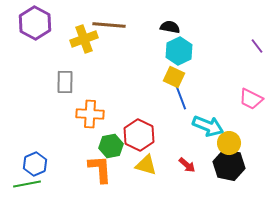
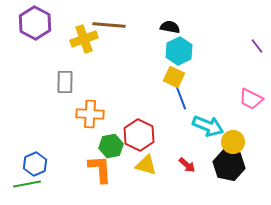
yellow circle: moved 4 px right, 1 px up
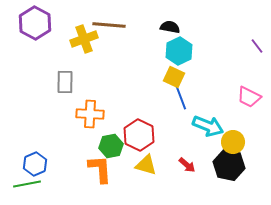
pink trapezoid: moved 2 px left, 2 px up
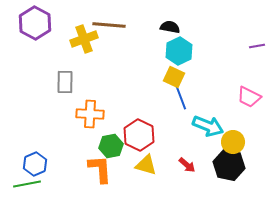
purple line: rotated 63 degrees counterclockwise
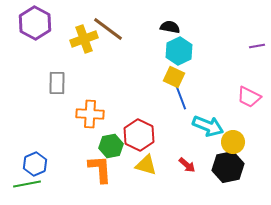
brown line: moved 1 px left, 4 px down; rotated 32 degrees clockwise
gray rectangle: moved 8 px left, 1 px down
black hexagon: moved 1 px left, 2 px down; rotated 24 degrees counterclockwise
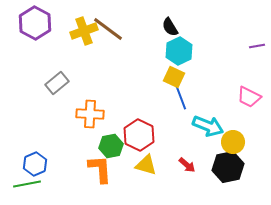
black semicircle: rotated 132 degrees counterclockwise
yellow cross: moved 8 px up
gray rectangle: rotated 50 degrees clockwise
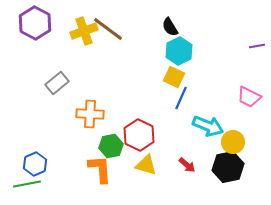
blue line: rotated 45 degrees clockwise
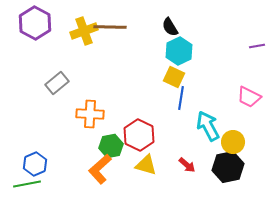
brown line: moved 2 px right, 2 px up; rotated 36 degrees counterclockwise
blue line: rotated 15 degrees counterclockwise
cyan arrow: rotated 140 degrees counterclockwise
orange L-shape: rotated 128 degrees counterclockwise
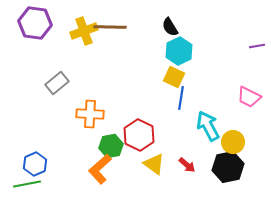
purple hexagon: rotated 20 degrees counterclockwise
yellow triangle: moved 8 px right, 1 px up; rotated 20 degrees clockwise
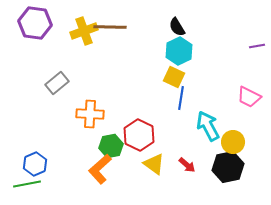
black semicircle: moved 7 px right
